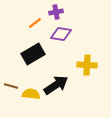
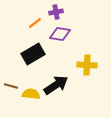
purple diamond: moved 1 px left
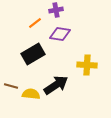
purple cross: moved 2 px up
